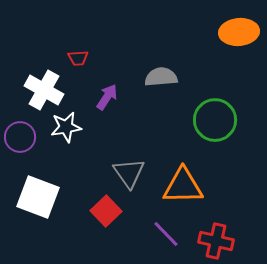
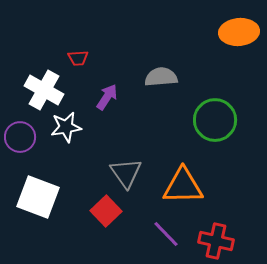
gray triangle: moved 3 px left
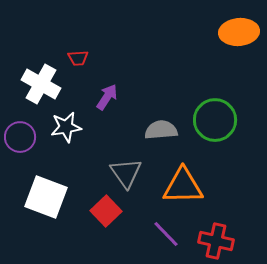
gray semicircle: moved 53 px down
white cross: moved 3 px left, 6 px up
white square: moved 8 px right
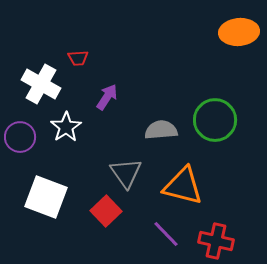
white star: rotated 24 degrees counterclockwise
orange triangle: rotated 15 degrees clockwise
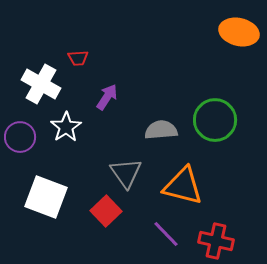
orange ellipse: rotated 18 degrees clockwise
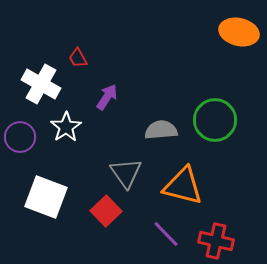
red trapezoid: rotated 65 degrees clockwise
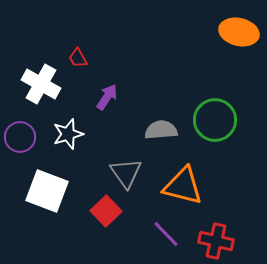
white star: moved 2 px right, 7 px down; rotated 16 degrees clockwise
white square: moved 1 px right, 6 px up
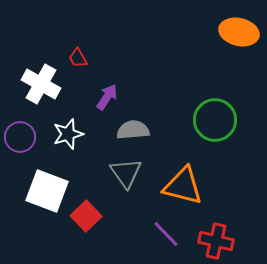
gray semicircle: moved 28 px left
red square: moved 20 px left, 5 px down
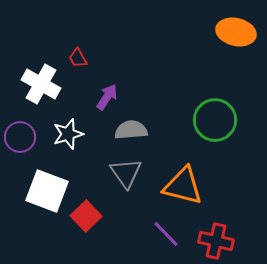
orange ellipse: moved 3 px left
gray semicircle: moved 2 px left
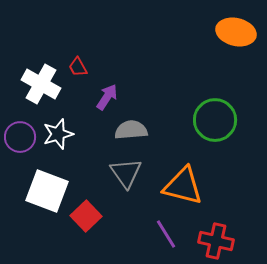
red trapezoid: moved 9 px down
white star: moved 10 px left
purple line: rotated 12 degrees clockwise
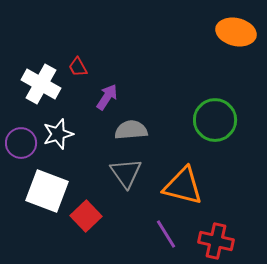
purple circle: moved 1 px right, 6 px down
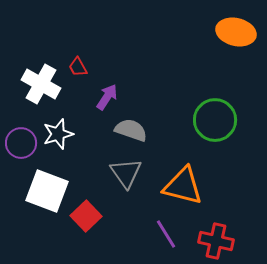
gray semicircle: rotated 24 degrees clockwise
